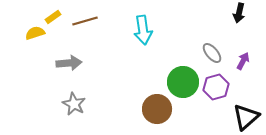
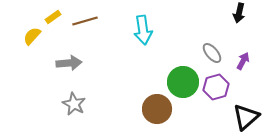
yellow semicircle: moved 3 px left, 3 px down; rotated 30 degrees counterclockwise
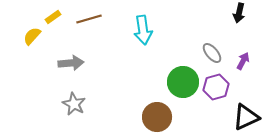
brown line: moved 4 px right, 2 px up
gray arrow: moved 2 px right
brown circle: moved 8 px down
black triangle: rotated 16 degrees clockwise
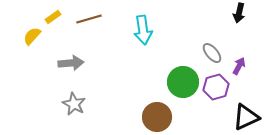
purple arrow: moved 4 px left, 5 px down
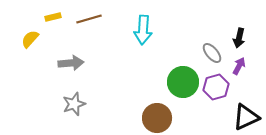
black arrow: moved 25 px down
yellow rectangle: rotated 21 degrees clockwise
cyan arrow: rotated 12 degrees clockwise
yellow semicircle: moved 2 px left, 3 px down
gray star: rotated 25 degrees clockwise
brown circle: moved 1 px down
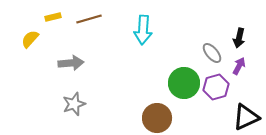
green circle: moved 1 px right, 1 px down
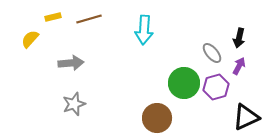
cyan arrow: moved 1 px right
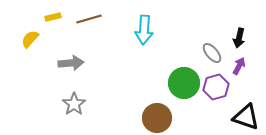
gray star: rotated 15 degrees counterclockwise
black triangle: rotated 44 degrees clockwise
